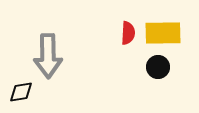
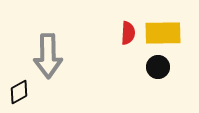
black diamond: moved 2 px left; rotated 20 degrees counterclockwise
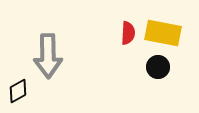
yellow rectangle: rotated 12 degrees clockwise
black diamond: moved 1 px left, 1 px up
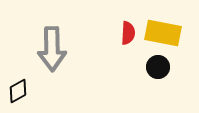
gray arrow: moved 4 px right, 7 px up
